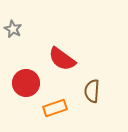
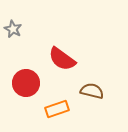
brown semicircle: rotated 100 degrees clockwise
orange rectangle: moved 2 px right, 1 px down
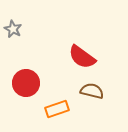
red semicircle: moved 20 px right, 2 px up
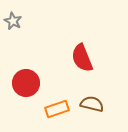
gray star: moved 8 px up
red semicircle: moved 1 px down; rotated 32 degrees clockwise
brown semicircle: moved 13 px down
